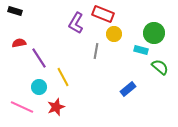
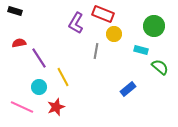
green circle: moved 7 px up
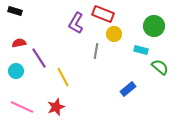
cyan circle: moved 23 px left, 16 px up
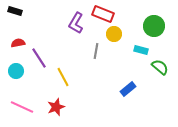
red semicircle: moved 1 px left
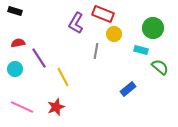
green circle: moved 1 px left, 2 px down
cyan circle: moved 1 px left, 2 px up
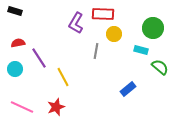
red rectangle: rotated 20 degrees counterclockwise
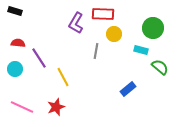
red semicircle: rotated 16 degrees clockwise
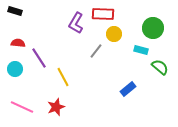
gray line: rotated 28 degrees clockwise
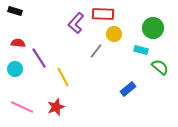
purple L-shape: rotated 10 degrees clockwise
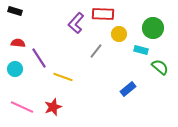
yellow circle: moved 5 px right
yellow line: rotated 42 degrees counterclockwise
red star: moved 3 px left
